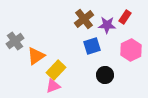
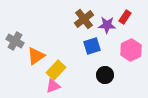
gray cross: rotated 24 degrees counterclockwise
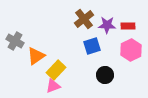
red rectangle: moved 3 px right, 9 px down; rotated 56 degrees clockwise
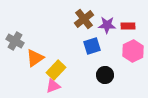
pink hexagon: moved 2 px right, 1 px down
orange triangle: moved 1 px left, 2 px down
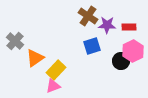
brown cross: moved 4 px right, 3 px up; rotated 18 degrees counterclockwise
red rectangle: moved 1 px right, 1 px down
gray cross: rotated 12 degrees clockwise
black circle: moved 16 px right, 14 px up
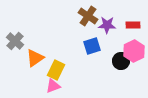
red rectangle: moved 4 px right, 2 px up
pink hexagon: moved 1 px right
yellow rectangle: rotated 18 degrees counterclockwise
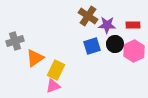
gray cross: rotated 30 degrees clockwise
black circle: moved 6 px left, 17 px up
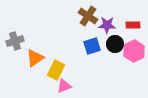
pink triangle: moved 11 px right
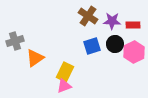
purple star: moved 5 px right, 4 px up
pink hexagon: moved 1 px down
yellow rectangle: moved 9 px right, 2 px down
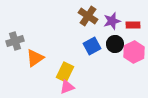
purple star: rotated 18 degrees counterclockwise
blue square: rotated 12 degrees counterclockwise
pink triangle: moved 3 px right, 1 px down
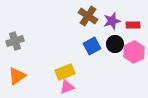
orange triangle: moved 18 px left, 18 px down
yellow rectangle: rotated 42 degrees clockwise
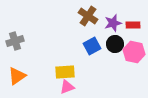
purple star: moved 1 px right, 2 px down
pink hexagon: rotated 20 degrees counterclockwise
yellow rectangle: rotated 18 degrees clockwise
